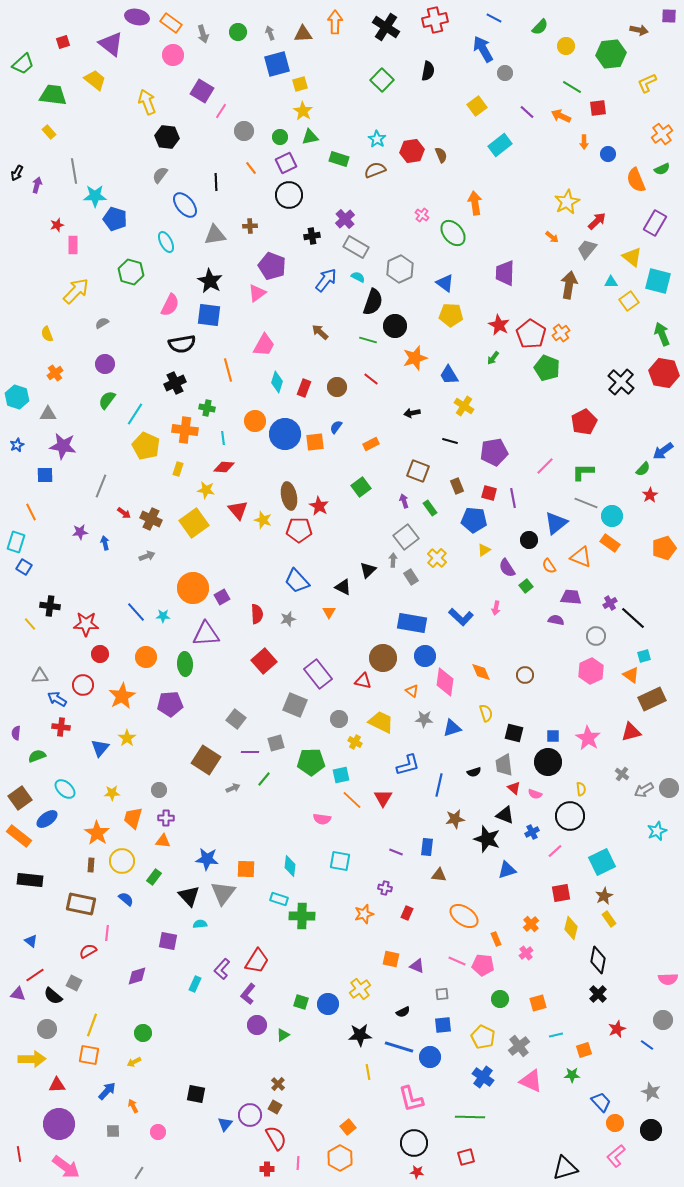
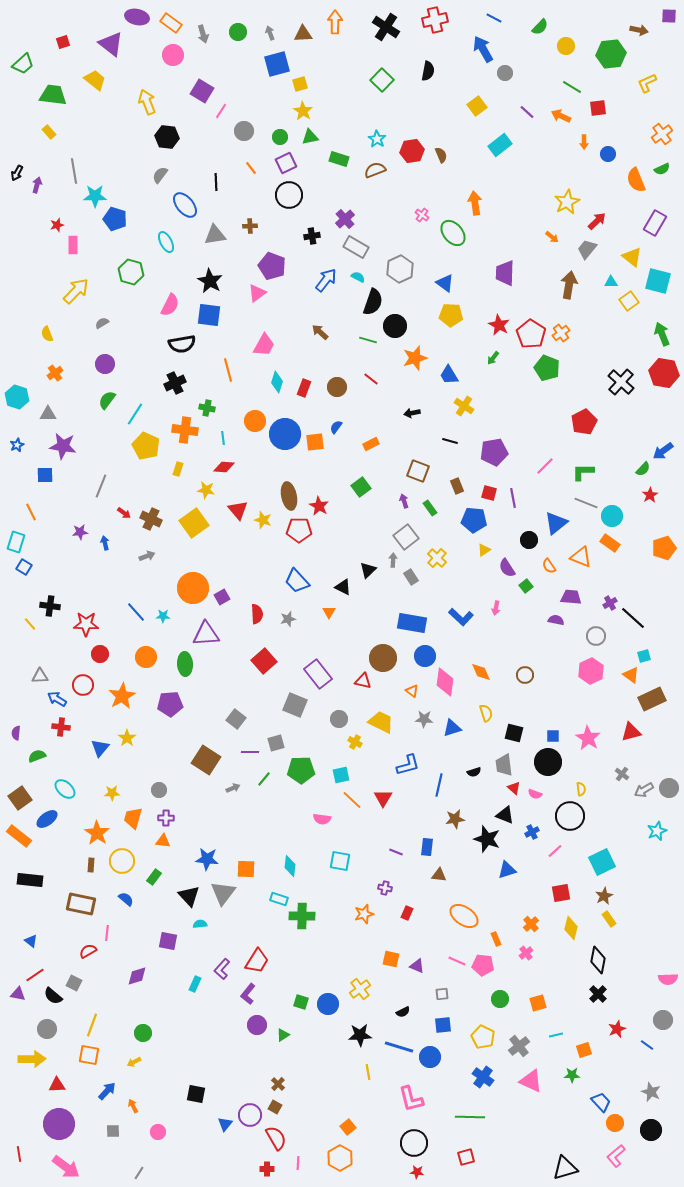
green pentagon at (311, 762): moved 10 px left, 8 px down
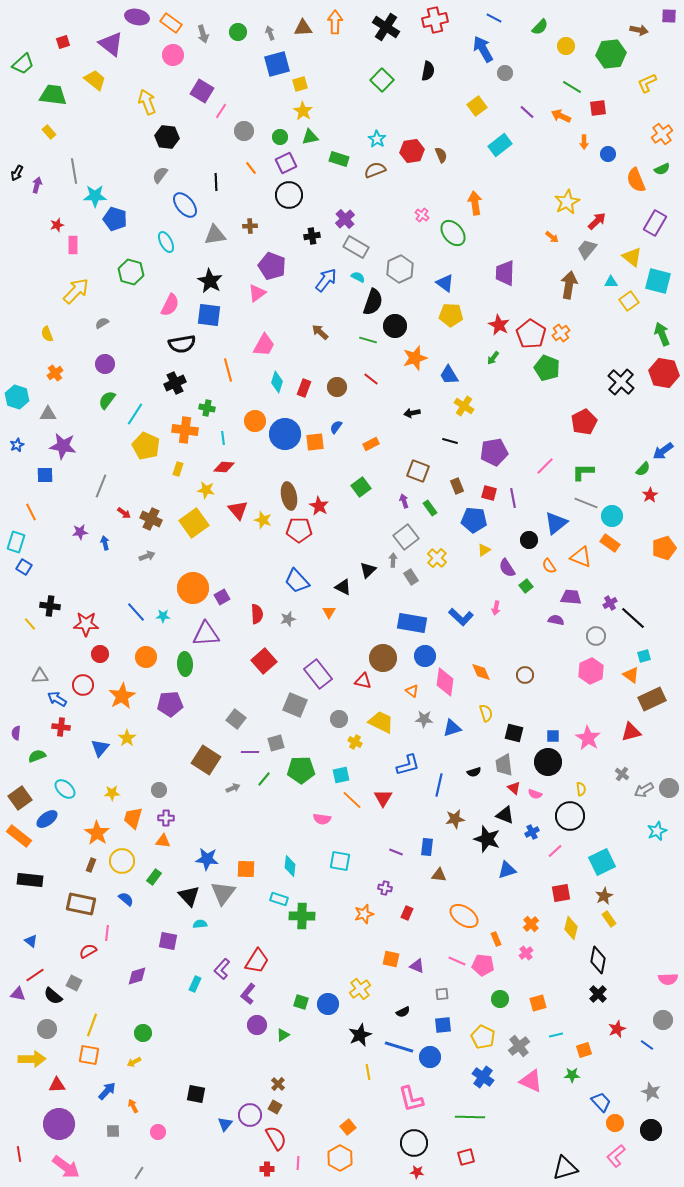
brown triangle at (303, 34): moved 6 px up
brown rectangle at (91, 865): rotated 16 degrees clockwise
black star at (360, 1035): rotated 20 degrees counterclockwise
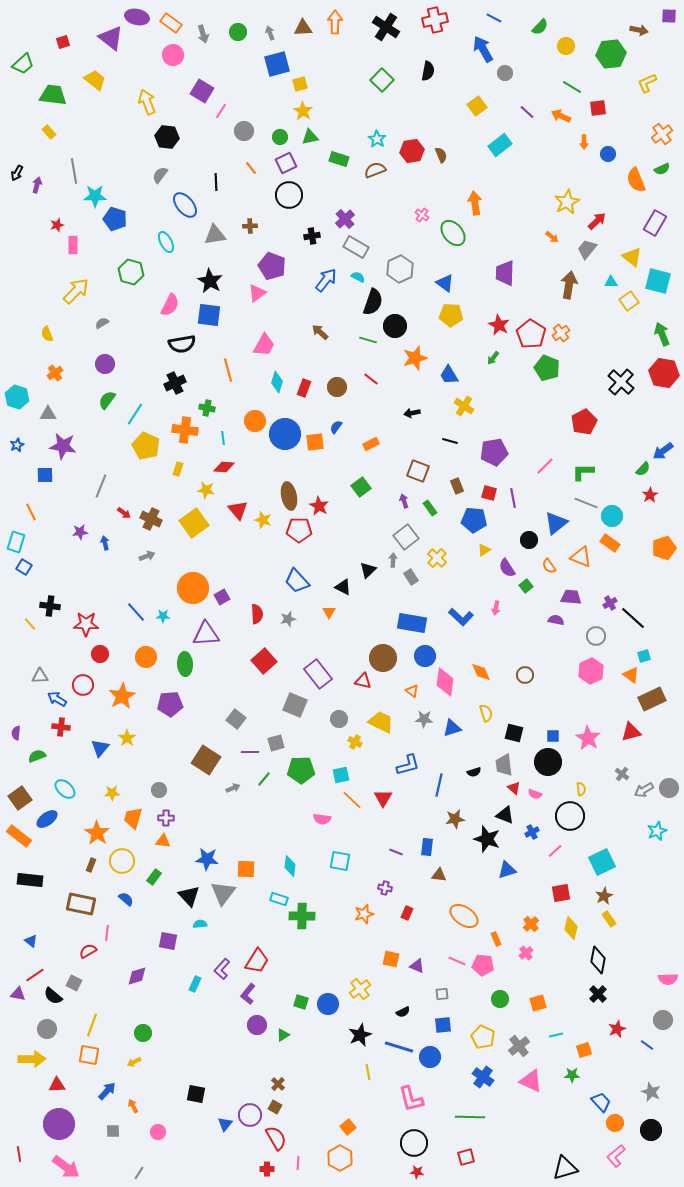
purple triangle at (111, 44): moved 6 px up
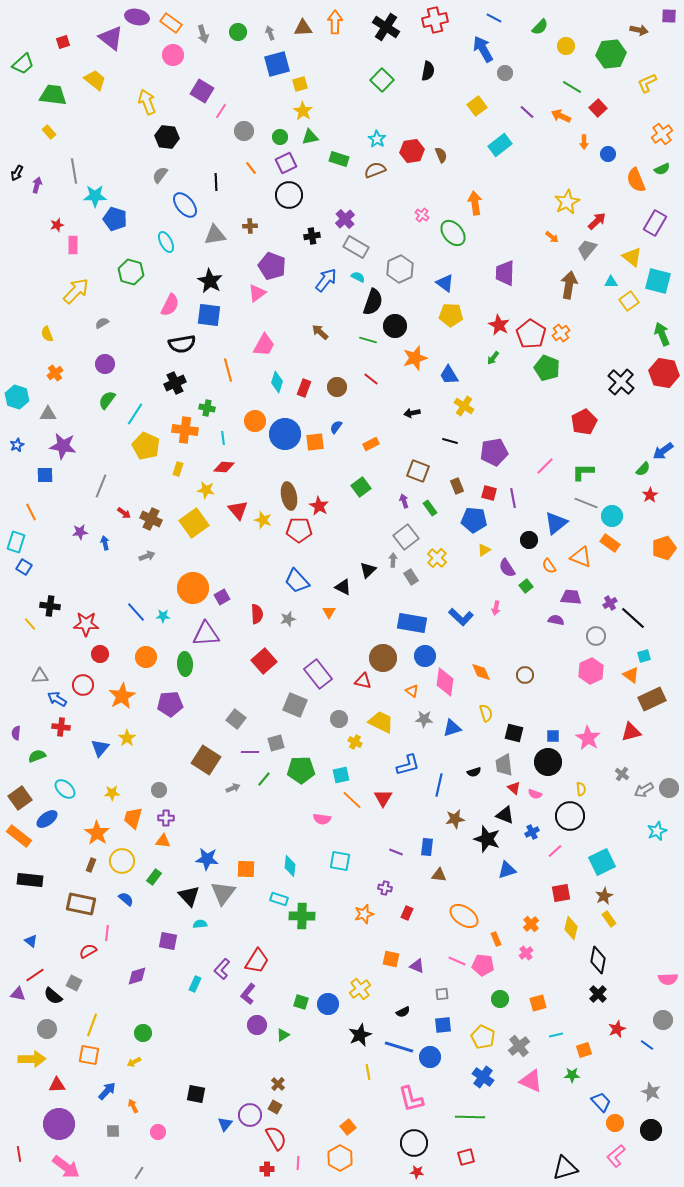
red square at (598, 108): rotated 36 degrees counterclockwise
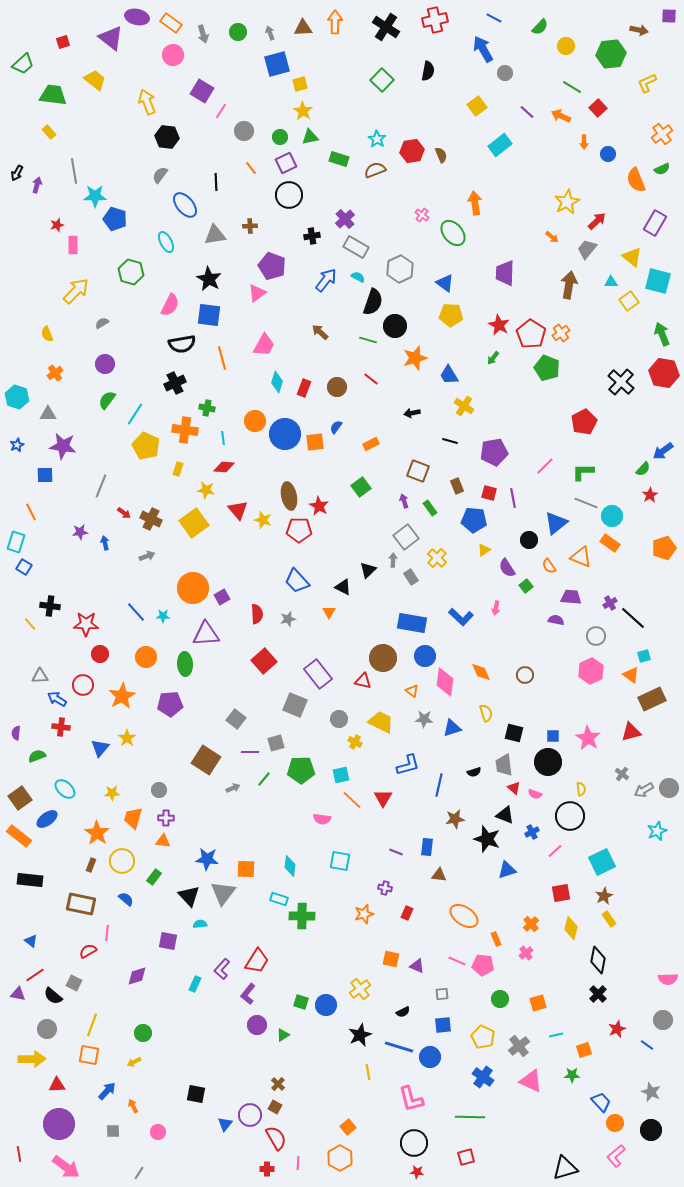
black star at (210, 281): moved 1 px left, 2 px up
orange line at (228, 370): moved 6 px left, 12 px up
blue circle at (328, 1004): moved 2 px left, 1 px down
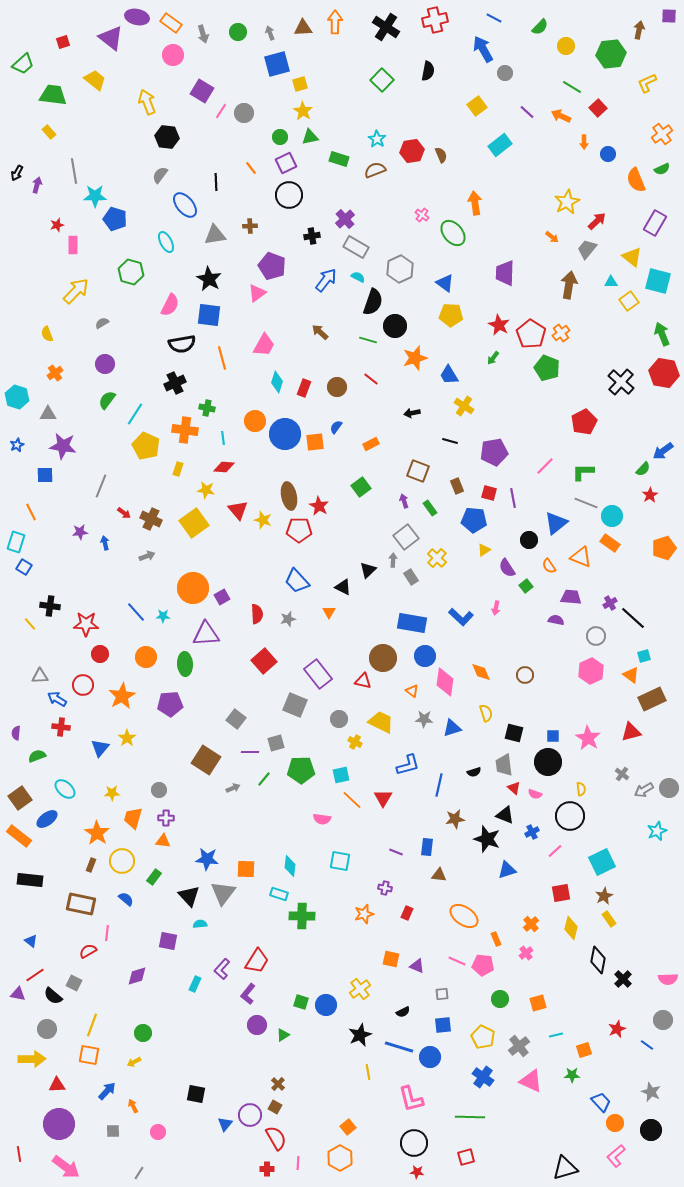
brown arrow at (639, 30): rotated 90 degrees counterclockwise
gray circle at (244, 131): moved 18 px up
cyan rectangle at (279, 899): moved 5 px up
black cross at (598, 994): moved 25 px right, 15 px up
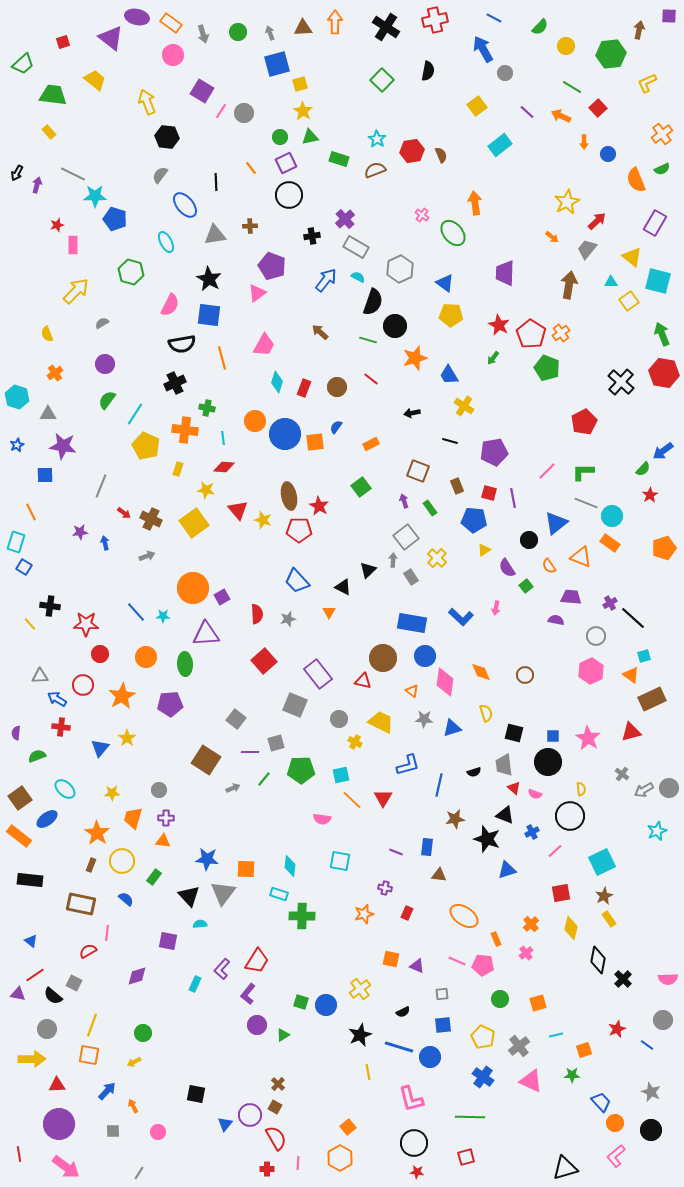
gray line at (74, 171): moved 1 px left, 3 px down; rotated 55 degrees counterclockwise
pink line at (545, 466): moved 2 px right, 5 px down
